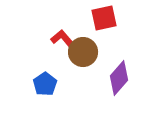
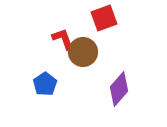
red square: rotated 8 degrees counterclockwise
red L-shape: rotated 20 degrees clockwise
purple diamond: moved 11 px down
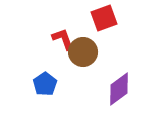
purple diamond: rotated 12 degrees clockwise
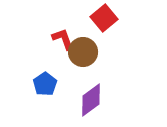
red square: rotated 20 degrees counterclockwise
purple diamond: moved 28 px left, 11 px down
